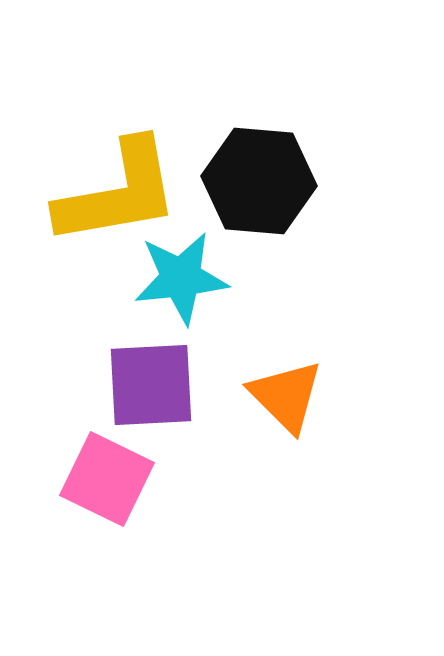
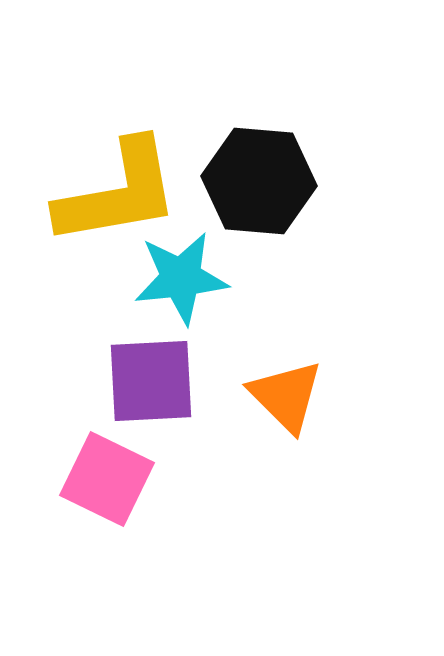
purple square: moved 4 px up
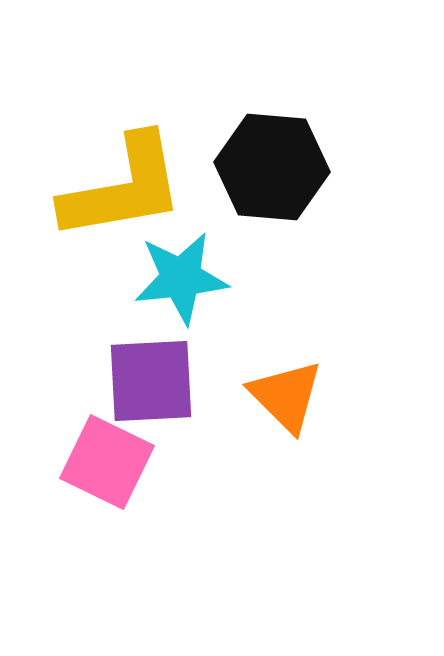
black hexagon: moved 13 px right, 14 px up
yellow L-shape: moved 5 px right, 5 px up
pink square: moved 17 px up
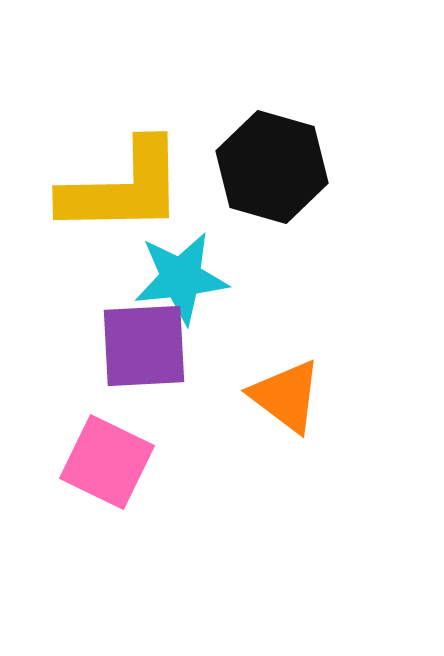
black hexagon: rotated 11 degrees clockwise
yellow L-shape: rotated 9 degrees clockwise
purple square: moved 7 px left, 35 px up
orange triangle: rotated 8 degrees counterclockwise
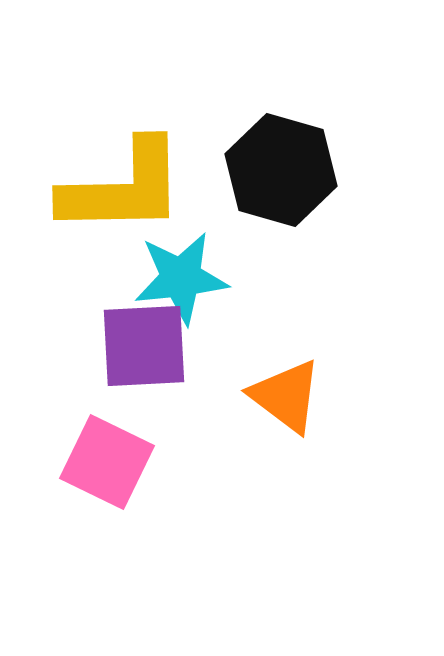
black hexagon: moved 9 px right, 3 px down
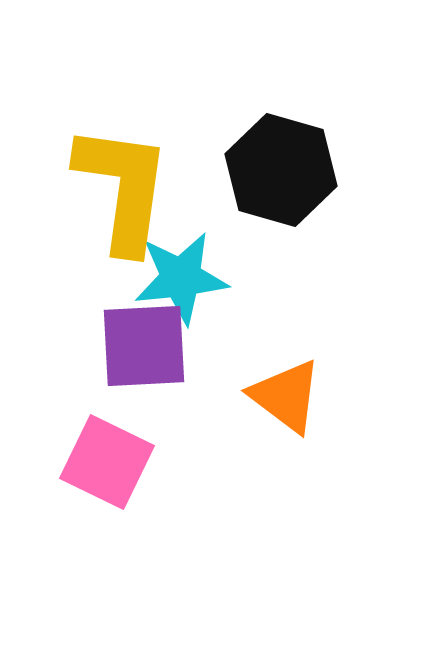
yellow L-shape: rotated 81 degrees counterclockwise
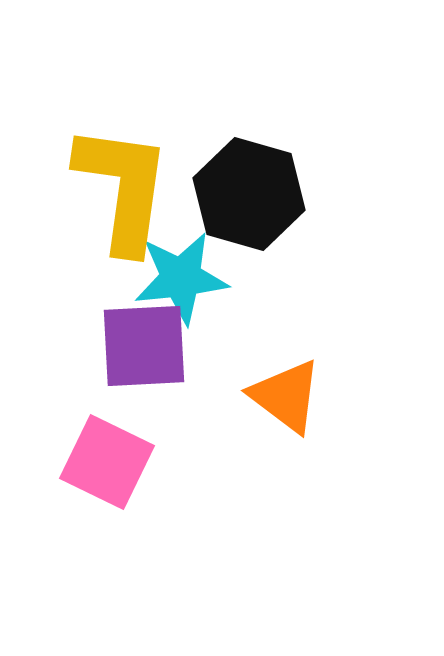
black hexagon: moved 32 px left, 24 px down
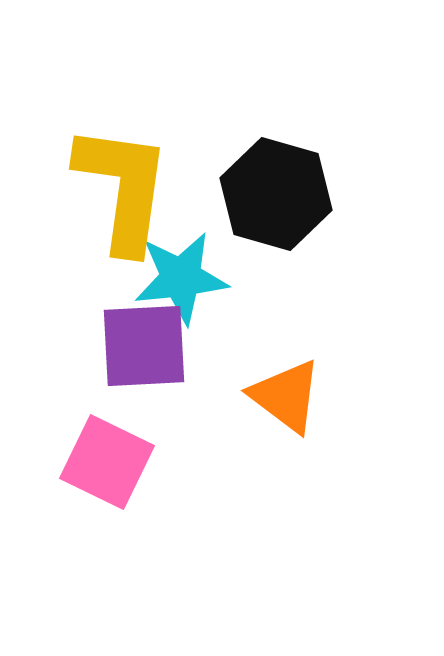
black hexagon: moved 27 px right
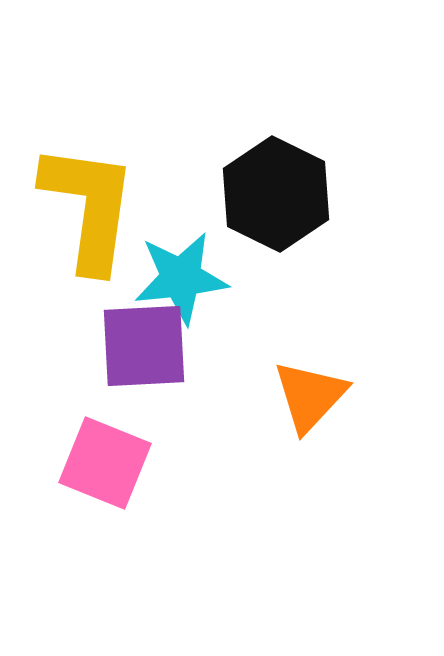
yellow L-shape: moved 34 px left, 19 px down
black hexagon: rotated 10 degrees clockwise
orange triangle: moved 24 px right; rotated 36 degrees clockwise
pink square: moved 2 px left, 1 px down; rotated 4 degrees counterclockwise
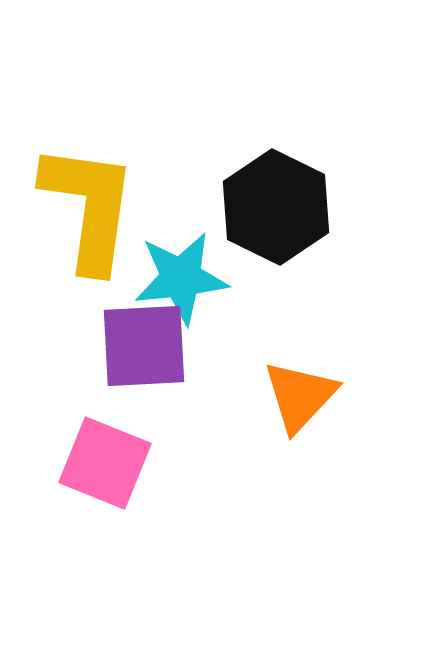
black hexagon: moved 13 px down
orange triangle: moved 10 px left
